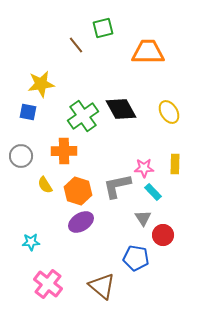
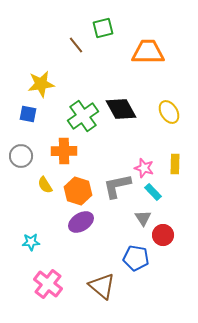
blue square: moved 2 px down
pink star: rotated 18 degrees clockwise
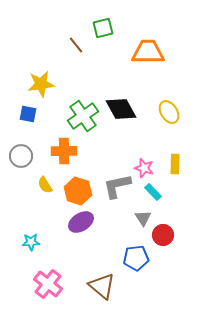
blue pentagon: rotated 15 degrees counterclockwise
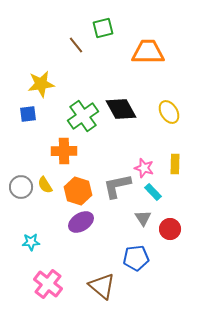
blue square: rotated 18 degrees counterclockwise
gray circle: moved 31 px down
red circle: moved 7 px right, 6 px up
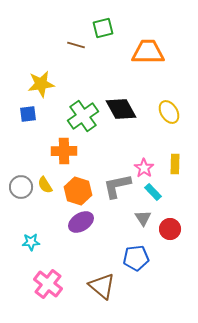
brown line: rotated 36 degrees counterclockwise
pink star: rotated 18 degrees clockwise
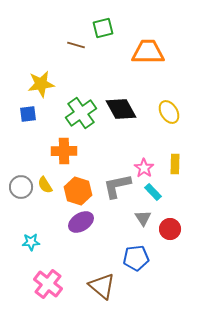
green cross: moved 2 px left, 3 px up
